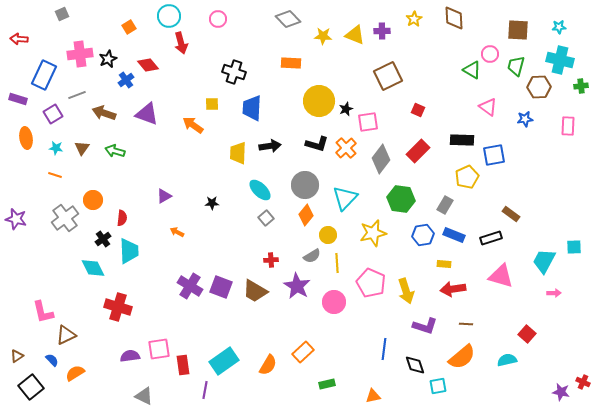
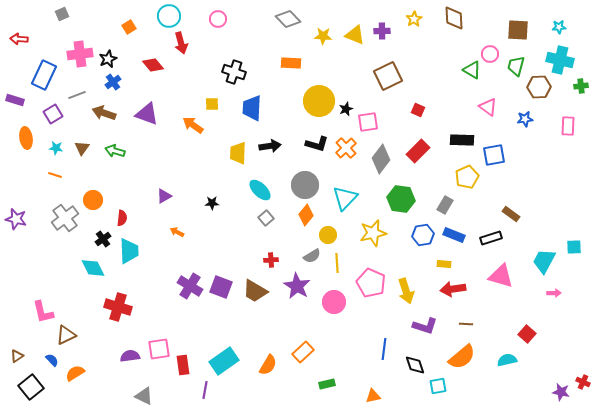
red diamond at (148, 65): moved 5 px right
blue cross at (126, 80): moved 13 px left, 2 px down
purple rectangle at (18, 99): moved 3 px left, 1 px down
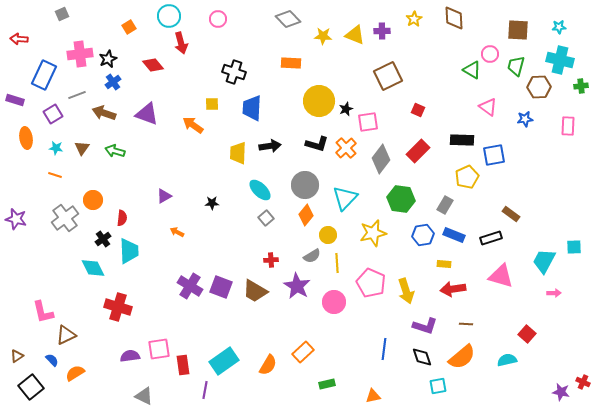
black diamond at (415, 365): moved 7 px right, 8 px up
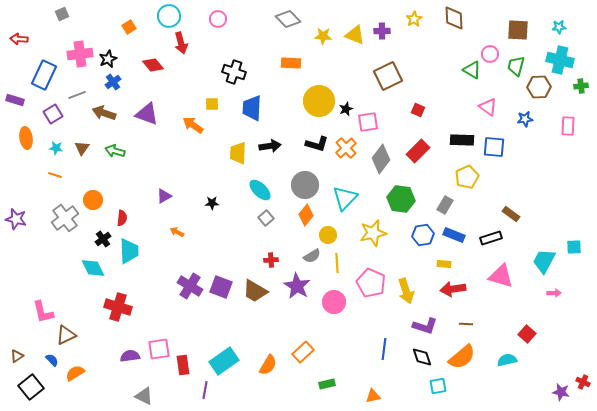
blue square at (494, 155): moved 8 px up; rotated 15 degrees clockwise
